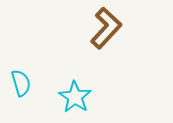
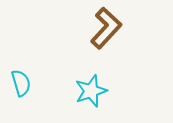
cyan star: moved 16 px right, 6 px up; rotated 20 degrees clockwise
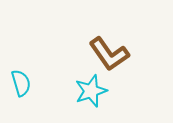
brown L-shape: moved 3 px right, 26 px down; rotated 102 degrees clockwise
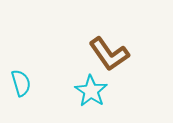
cyan star: rotated 20 degrees counterclockwise
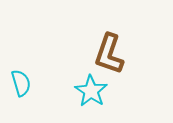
brown L-shape: rotated 54 degrees clockwise
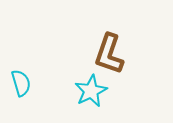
cyan star: rotated 12 degrees clockwise
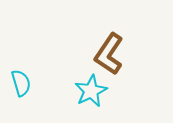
brown L-shape: rotated 15 degrees clockwise
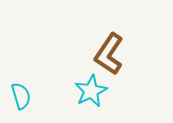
cyan semicircle: moved 13 px down
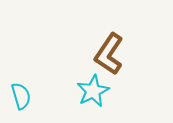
cyan star: moved 2 px right
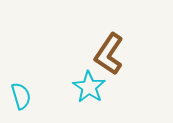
cyan star: moved 4 px left, 4 px up; rotated 12 degrees counterclockwise
